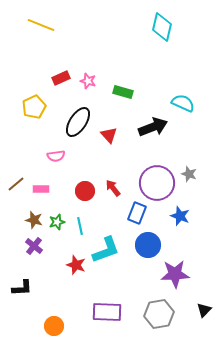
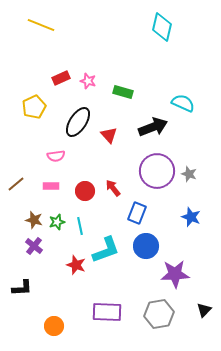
purple circle: moved 12 px up
pink rectangle: moved 10 px right, 3 px up
blue star: moved 11 px right, 1 px down
blue circle: moved 2 px left, 1 px down
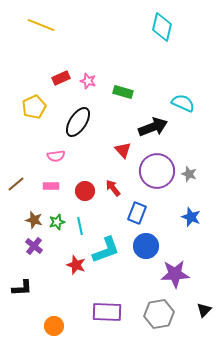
red triangle: moved 14 px right, 15 px down
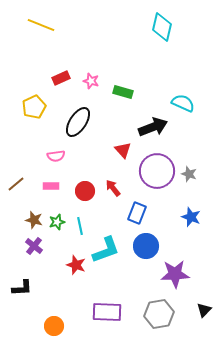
pink star: moved 3 px right
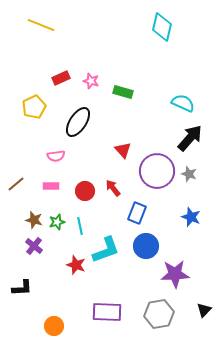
black arrow: moved 37 px right, 11 px down; rotated 28 degrees counterclockwise
